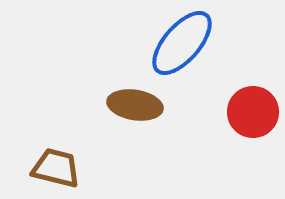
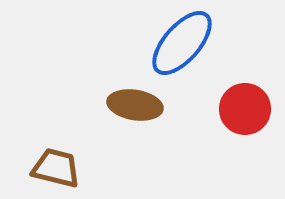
red circle: moved 8 px left, 3 px up
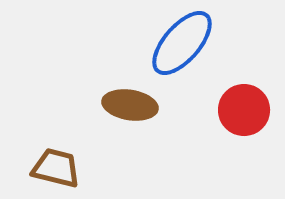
brown ellipse: moved 5 px left
red circle: moved 1 px left, 1 px down
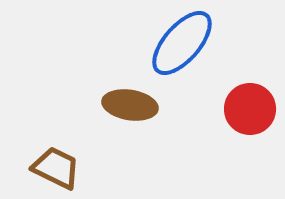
red circle: moved 6 px right, 1 px up
brown trapezoid: rotated 12 degrees clockwise
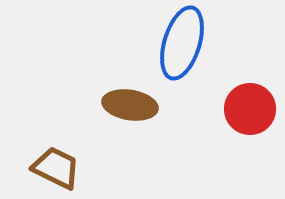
blue ellipse: rotated 24 degrees counterclockwise
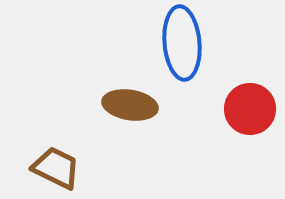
blue ellipse: rotated 22 degrees counterclockwise
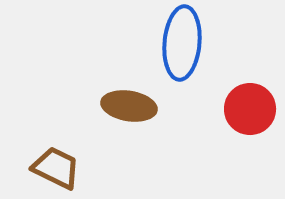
blue ellipse: rotated 10 degrees clockwise
brown ellipse: moved 1 px left, 1 px down
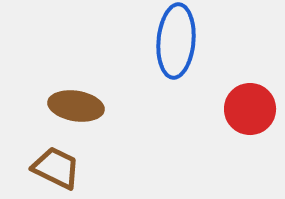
blue ellipse: moved 6 px left, 2 px up
brown ellipse: moved 53 px left
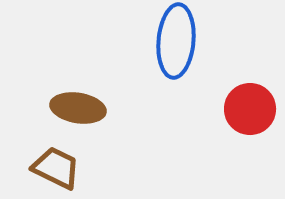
brown ellipse: moved 2 px right, 2 px down
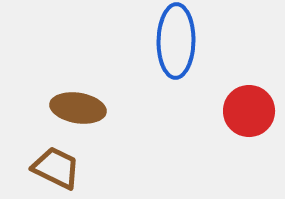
blue ellipse: rotated 4 degrees counterclockwise
red circle: moved 1 px left, 2 px down
